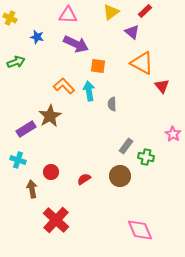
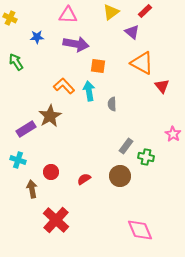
blue star: rotated 16 degrees counterclockwise
purple arrow: rotated 15 degrees counterclockwise
green arrow: rotated 102 degrees counterclockwise
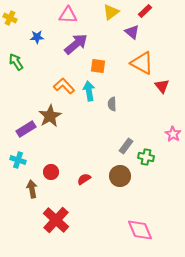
purple arrow: rotated 50 degrees counterclockwise
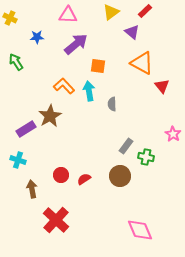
red circle: moved 10 px right, 3 px down
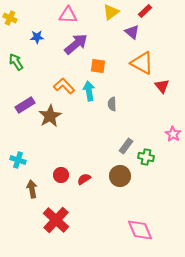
purple rectangle: moved 1 px left, 24 px up
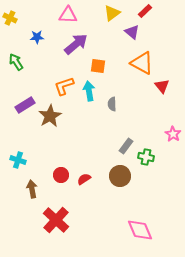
yellow triangle: moved 1 px right, 1 px down
orange L-shape: rotated 65 degrees counterclockwise
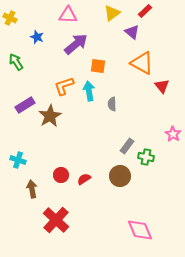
blue star: rotated 24 degrees clockwise
gray rectangle: moved 1 px right
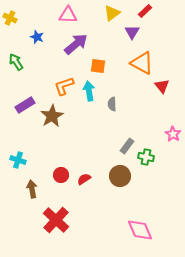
purple triangle: rotated 21 degrees clockwise
brown star: moved 2 px right
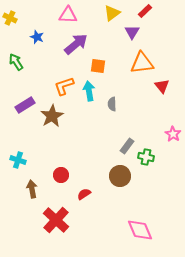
orange triangle: rotated 35 degrees counterclockwise
red semicircle: moved 15 px down
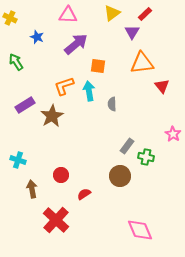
red rectangle: moved 3 px down
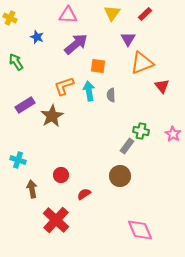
yellow triangle: rotated 18 degrees counterclockwise
purple triangle: moved 4 px left, 7 px down
orange triangle: rotated 15 degrees counterclockwise
gray semicircle: moved 1 px left, 9 px up
green cross: moved 5 px left, 26 px up
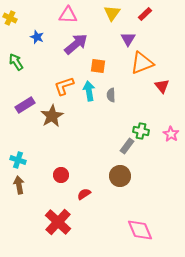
pink star: moved 2 px left
brown arrow: moved 13 px left, 4 px up
red cross: moved 2 px right, 2 px down
